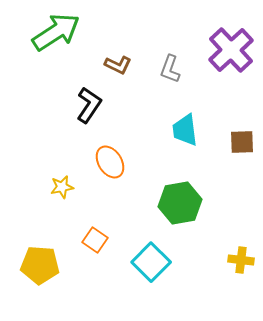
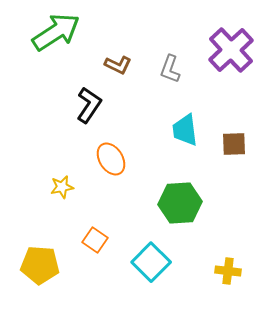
brown square: moved 8 px left, 2 px down
orange ellipse: moved 1 px right, 3 px up
green hexagon: rotated 6 degrees clockwise
yellow cross: moved 13 px left, 11 px down
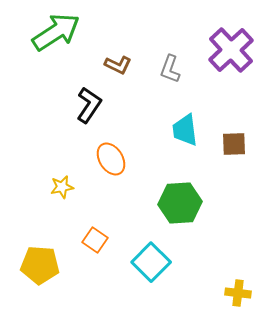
yellow cross: moved 10 px right, 22 px down
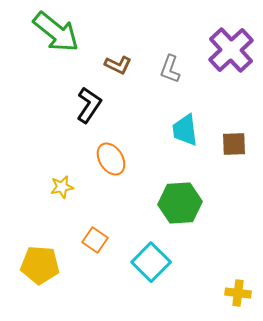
green arrow: rotated 72 degrees clockwise
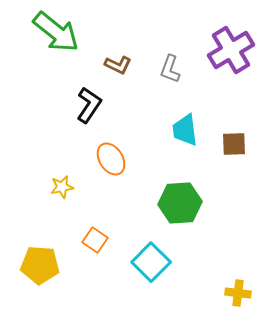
purple cross: rotated 12 degrees clockwise
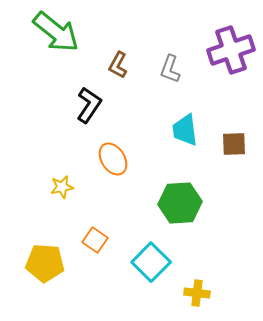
purple cross: rotated 12 degrees clockwise
brown L-shape: rotated 92 degrees clockwise
orange ellipse: moved 2 px right
yellow pentagon: moved 5 px right, 2 px up
yellow cross: moved 41 px left
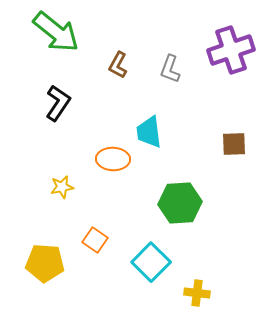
black L-shape: moved 31 px left, 2 px up
cyan trapezoid: moved 36 px left, 2 px down
orange ellipse: rotated 56 degrees counterclockwise
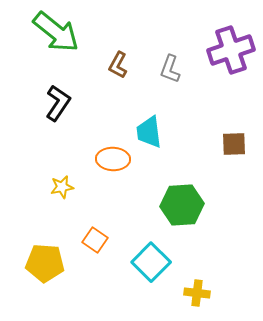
green hexagon: moved 2 px right, 2 px down
